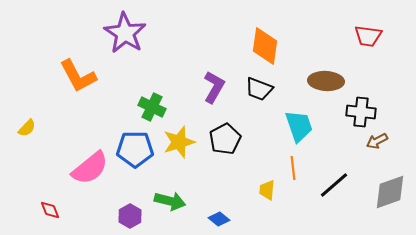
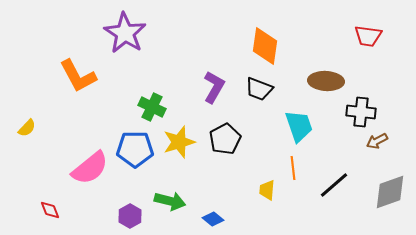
blue diamond: moved 6 px left
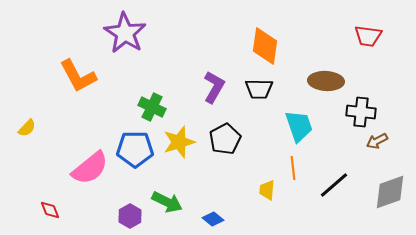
black trapezoid: rotated 20 degrees counterclockwise
green arrow: moved 3 px left, 1 px down; rotated 12 degrees clockwise
